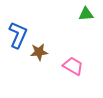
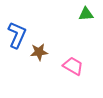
blue L-shape: moved 1 px left
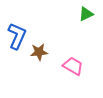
green triangle: rotated 21 degrees counterclockwise
blue L-shape: moved 1 px down
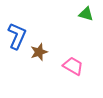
green triangle: rotated 42 degrees clockwise
brown star: rotated 12 degrees counterclockwise
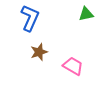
green triangle: rotated 28 degrees counterclockwise
blue L-shape: moved 13 px right, 18 px up
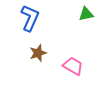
brown star: moved 1 px left, 1 px down
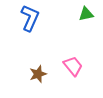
brown star: moved 21 px down
pink trapezoid: rotated 20 degrees clockwise
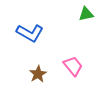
blue L-shape: moved 15 px down; rotated 96 degrees clockwise
brown star: rotated 12 degrees counterclockwise
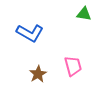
green triangle: moved 2 px left; rotated 21 degrees clockwise
pink trapezoid: rotated 25 degrees clockwise
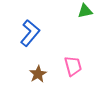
green triangle: moved 1 px right, 3 px up; rotated 21 degrees counterclockwise
blue L-shape: rotated 80 degrees counterclockwise
